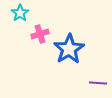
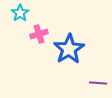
pink cross: moved 1 px left
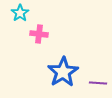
pink cross: rotated 24 degrees clockwise
blue star: moved 6 px left, 23 px down
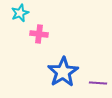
cyan star: rotated 12 degrees clockwise
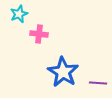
cyan star: moved 1 px left, 1 px down
blue star: rotated 8 degrees counterclockwise
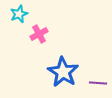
pink cross: rotated 36 degrees counterclockwise
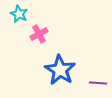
cyan star: rotated 24 degrees counterclockwise
blue star: moved 3 px left, 2 px up
